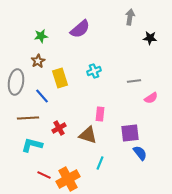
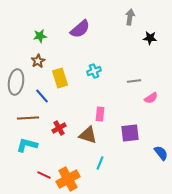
green star: moved 1 px left
cyan L-shape: moved 5 px left
blue semicircle: moved 21 px right
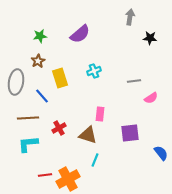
purple semicircle: moved 5 px down
cyan L-shape: moved 1 px right, 1 px up; rotated 20 degrees counterclockwise
cyan line: moved 5 px left, 3 px up
red line: moved 1 px right; rotated 32 degrees counterclockwise
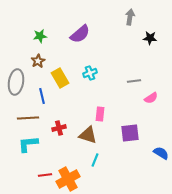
cyan cross: moved 4 px left, 2 px down
yellow rectangle: rotated 12 degrees counterclockwise
blue line: rotated 28 degrees clockwise
red cross: rotated 16 degrees clockwise
blue semicircle: rotated 21 degrees counterclockwise
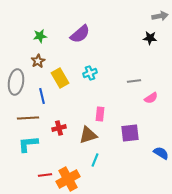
gray arrow: moved 30 px right, 1 px up; rotated 70 degrees clockwise
brown triangle: rotated 36 degrees counterclockwise
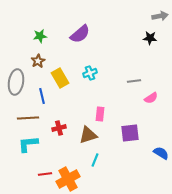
red line: moved 1 px up
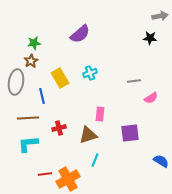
green star: moved 6 px left, 7 px down
brown star: moved 7 px left
blue semicircle: moved 8 px down
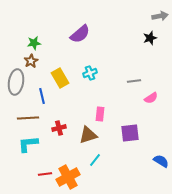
black star: rotated 24 degrees counterclockwise
cyan line: rotated 16 degrees clockwise
orange cross: moved 2 px up
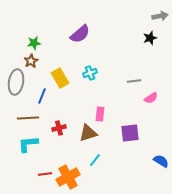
blue line: rotated 35 degrees clockwise
brown triangle: moved 2 px up
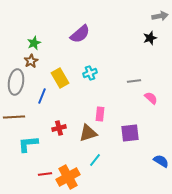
green star: rotated 16 degrees counterclockwise
pink semicircle: rotated 104 degrees counterclockwise
brown line: moved 14 px left, 1 px up
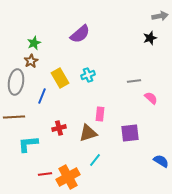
cyan cross: moved 2 px left, 2 px down
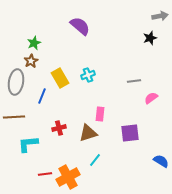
purple semicircle: moved 8 px up; rotated 100 degrees counterclockwise
pink semicircle: rotated 80 degrees counterclockwise
